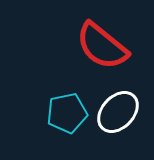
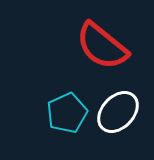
cyan pentagon: rotated 12 degrees counterclockwise
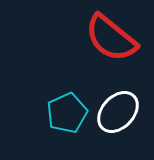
red semicircle: moved 9 px right, 8 px up
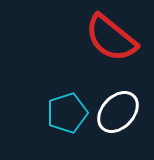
cyan pentagon: rotated 6 degrees clockwise
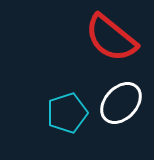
white ellipse: moved 3 px right, 9 px up
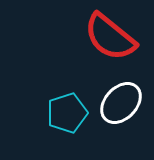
red semicircle: moved 1 px left, 1 px up
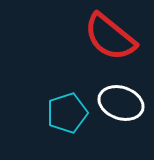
white ellipse: rotated 66 degrees clockwise
